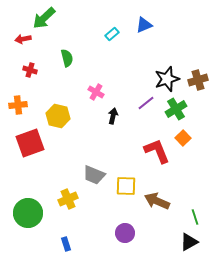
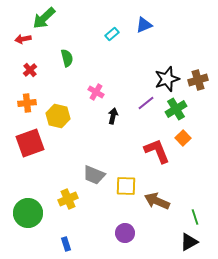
red cross: rotated 32 degrees clockwise
orange cross: moved 9 px right, 2 px up
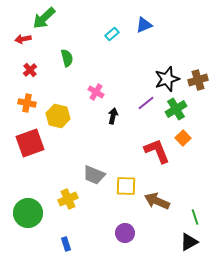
orange cross: rotated 18 degrees clockwise
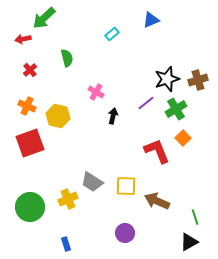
blue triangle: moved 7 px right, 5 px up
orange cross: moved 3 px down; rotated 12 degrees clockwise
gray trapezoid: moved 2 px left, 7 px down; rotated 10 degrees clockwise
green circle: moved 2 px right, 6 px up
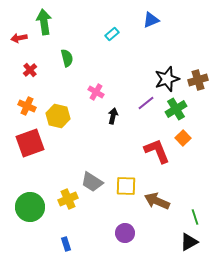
green arrow: moved 4 px down; rotated 125 degrees clockwise
red arrow: moved 4 px left, 1 px up
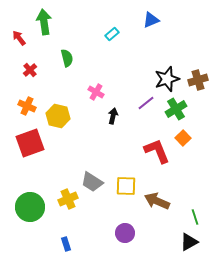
red arrow: rotated 63 degrees clockwise
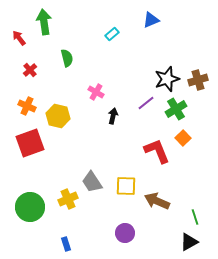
gray trapezoid: rotated 25 degrees clockwise
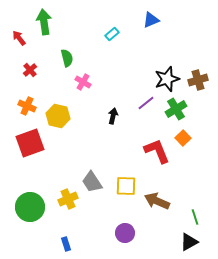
pink cross: moved 13 px left, 10 px up
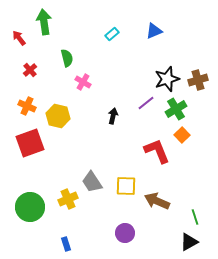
blue triangle: moved 3 px right, 11 px down
orange square: moved 1 px left, 3 px up
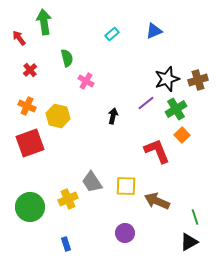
pink cross: moved 3 px right, 1 px up
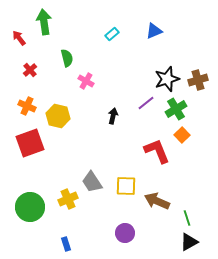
green line: moved 8 px left, 1 px down
